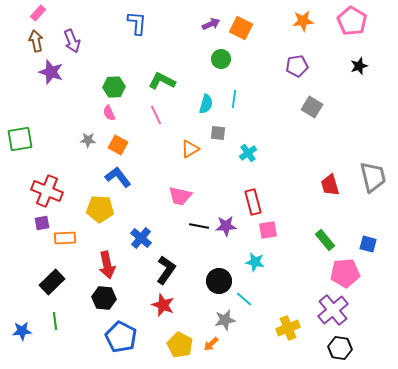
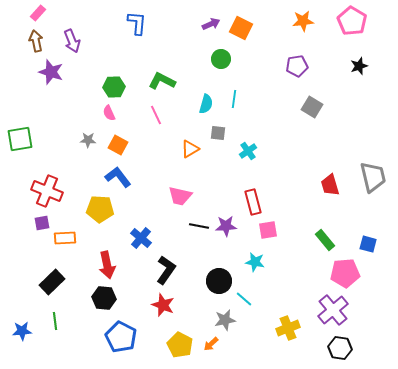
cyan cross at (248, 153): moved 2 px up
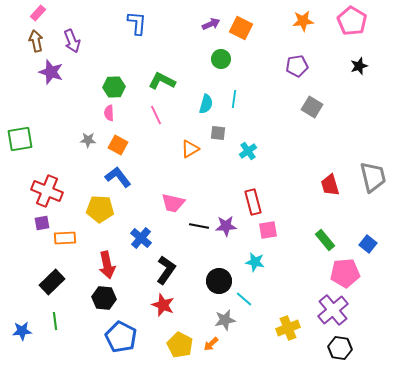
pink semicircle at (109, 113): rotated 21 degrees clockwise
pink trapezoid at (180, 196): moved 7 px left, 7 px down
blue square at (368, 244): rotated 24 degrees clockwise
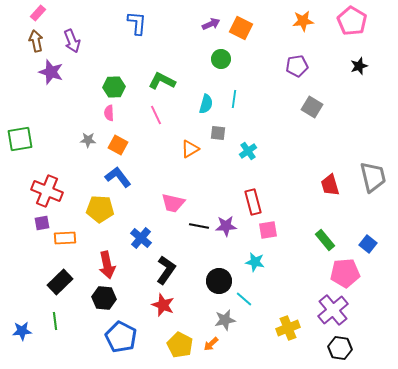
black rectangle at (52, 282): moved 8 px right
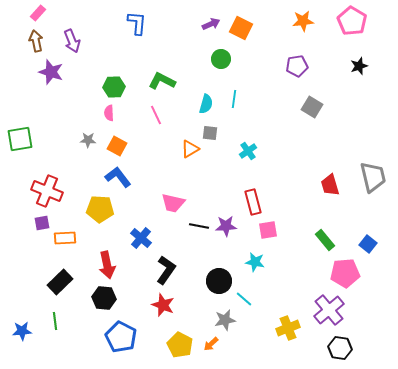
gray square at (218, 133): moved 8 px left
orange square at (118, 145): moved 1 px left, 1 px down
purple cross at (333, 310): moved 4 px left
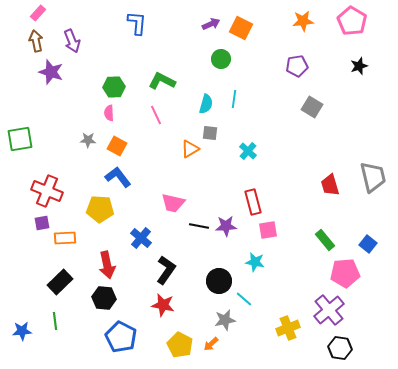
cyan cross at (248, 151): rotated 12 degrees counterclockwise
red star at (163, 305): rotated 10 degrees counterclockwise
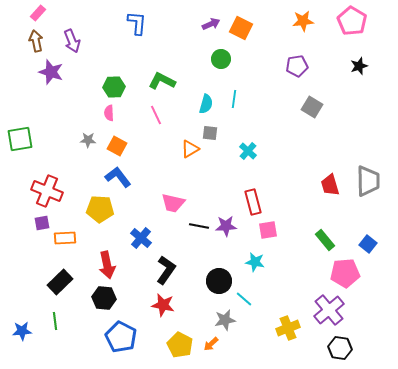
gray trapezoid at (373, 177): moved 5 px left, 4 px down; rotated 12 degrees clockwise
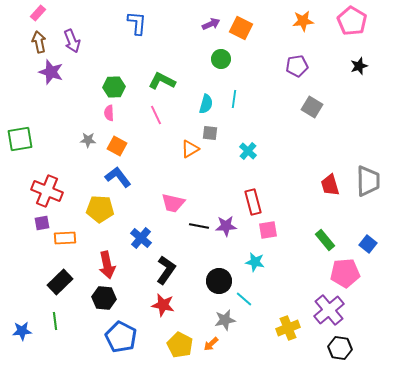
brown arrow at (36, 41): moved 3 px right, 1 px down
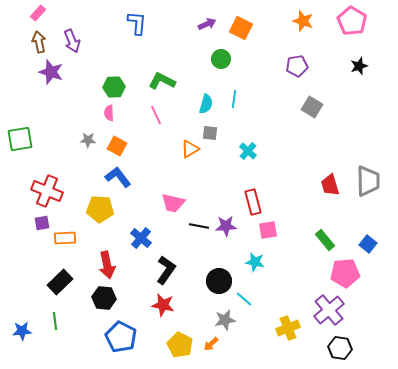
orange star at (303, 21): rotated 25 degrees clockwise
purple arrow at (211, 24): moved 4 px left
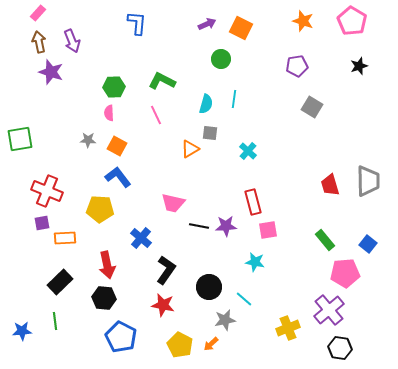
black circle at (219, 281): moved 10 px left, 6 px down
